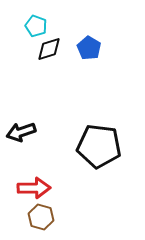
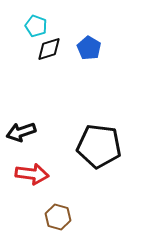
red arrow: moved 2 px left, 14 px up; rotated 8 degrees clockwise
brown hexagon: moved 17 px right
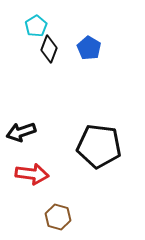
cyan pentagon: rotated 20 degrees clockwise
black diamond: rotated 52 degrees counterclockwise
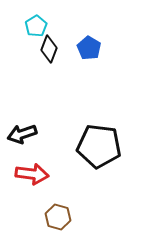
black arrow: moved 1 px right, 2 px down
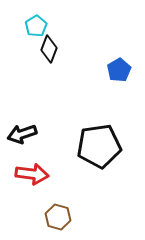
blue pentagon: moved 30 px right, 22 px down; rotated 10 degrees clockwise
black pentagon: rotated 15 degrees counterclockwise
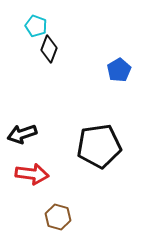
cyan pentagon: rotated 20 degrees counterclockwise
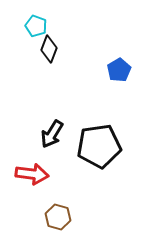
black arrow: moved 30 px right; rotated 40 degrees counterclockwise
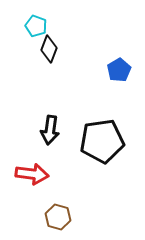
black arrow: moved 2 px left, 4 px up; rotated 24 degrees counterclockwise
black pentagon: moved 3 px right, 5 px up
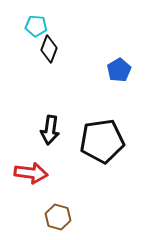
cyan pentagon: rotated 15 degrees counterclockwise
red arrow: moved 1 px left, 1 px up
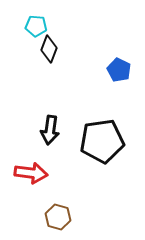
blue pentagon: rotated 15 degrees counterclockwise
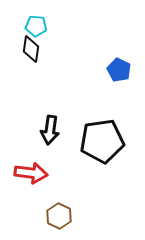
black diamond: moved 18 px left; rotated 12 degrees counterclockwise
brown hexagon: moved 1 px right, 1 px up; rotated 10 degrees clockwise
